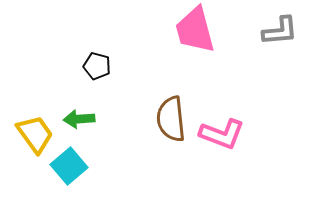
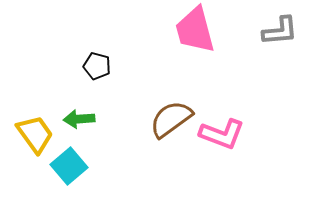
brown semicircle: rotated 60 degrees clockwise
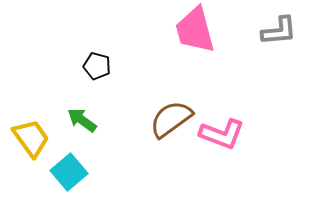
gray L-shape: moved 1 px left
green arrow: moved 3 px right, 1 px down; rotated 40 degrees clockwise
yellow trapezoid: moved 4 px left, 4 px down
cyan square: moved 6 px down
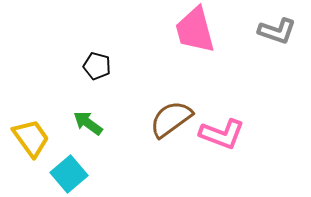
gray L-shape: moved 2 px left; rotated 24 degrees clockwise
green arrow: moved 6 px right, 3 px down
cyan square: moved 2 px down
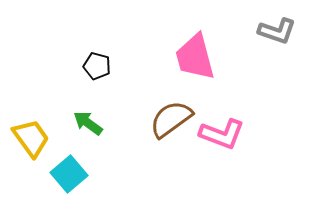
pink trapezoid: moved 27 px down
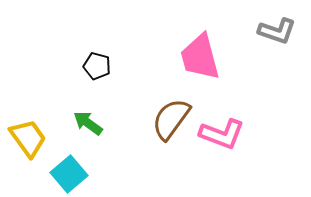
pink trapezoid: moved 5 px right
brown semicircle: rotated 18 degrees counterclockwise
yellow trapezoid: moved 3 px left
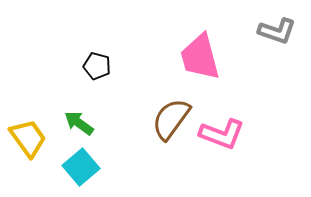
green arrow: moved 9 px left
cyan square: moved 12 px right, 7 px up
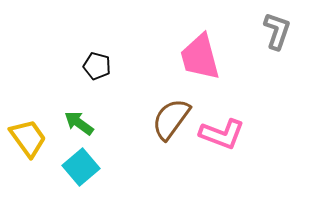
gray L-shape: rotated 90 degrees counterclockwise
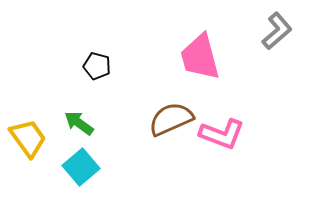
gray L-shape: rotated 30 degrees clockwise
brown semicircle: rotated 30 degrees clockwise
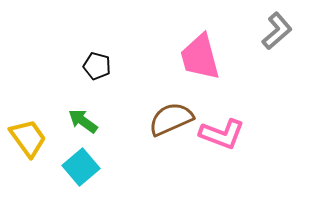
green arrow: moved 4 px right, 2 px up
